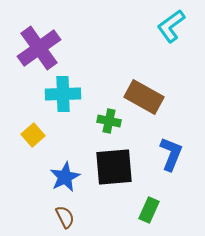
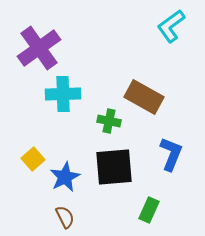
yellow square: moved 24 px down
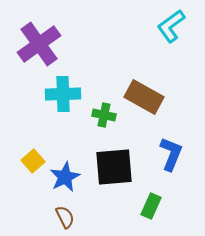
purple cross: moved 4 px up
green cross: moved 5 px left, 6 px up
yellow square: moved 2 px down
green rectangle: moved 2 px right, 4 px up
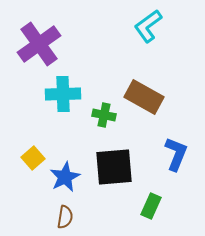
cyan L-shape: moved 23 px left
blue L-shape: moved 5 px right
yellow square: moved 3 px up
brown semicircle: rotated 35 degrees clockwise
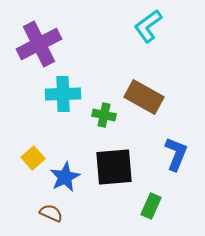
purple cross: rotated 9 degrees clockwise
brown semicircle: moved 14 px left, 4 px up; rotated 75 degrees counterclockwise
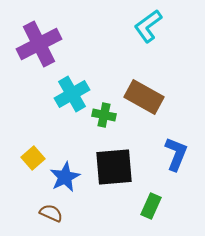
cyan cross: moved 9 px right; rotated 28 degrees counterclockwise
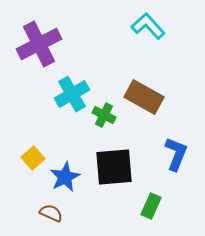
cyan L-shape: rotated 84 degrees clockwise
green cross: rotated 15 degrees clockwise
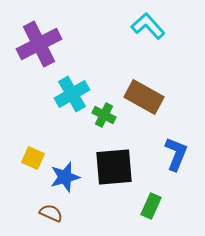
yellow square: rotated 25 degrees counterclockwise
blue star: rotated 12 degrees clockwise
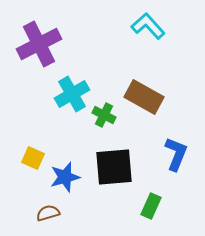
brown semicircle: moved 3 px left; rotated 40 degrees counterclockwise
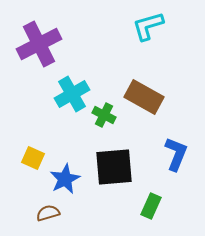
cyan L-shape: rotated 64 degrees counterclockwise
blue star: moved 2 px down; rotated 12 degrees counterclockwise
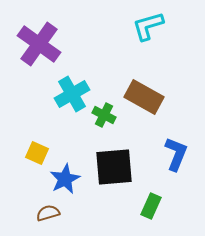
purple cross: rotated 27 degrees counterclockwise
yellow square: moved 4 px right, 5 px up
